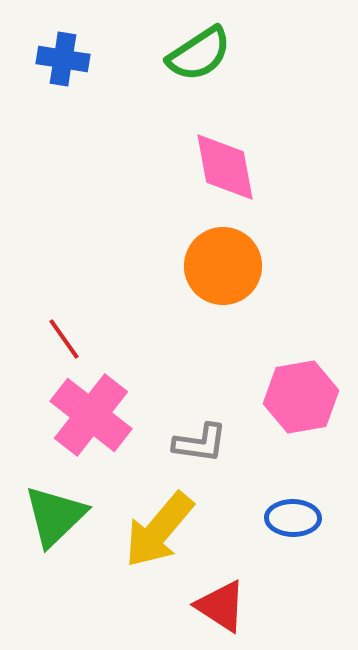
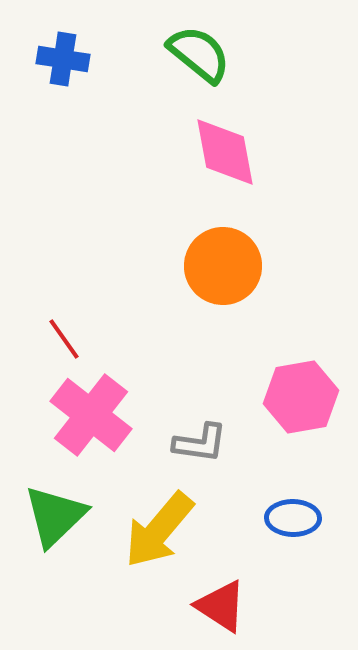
green semicircle: rotated 108 degrees counterclockwise
pink diamond: moved 15 px up
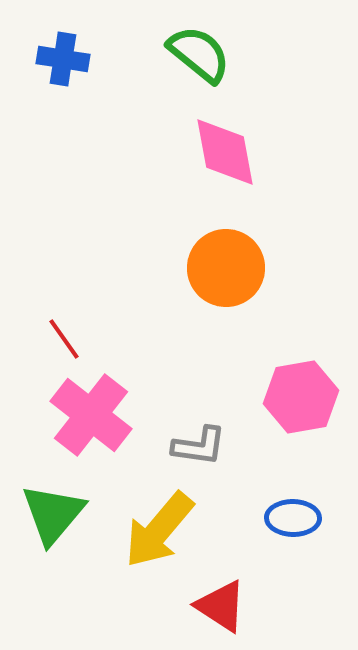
orange circle: moved 3 px right, 2 px down
gray L-shape: moved 1 px left, 3 px down
green triangle: moved 2 px left, 2 px up; rotated 6 degrees counterclockwise
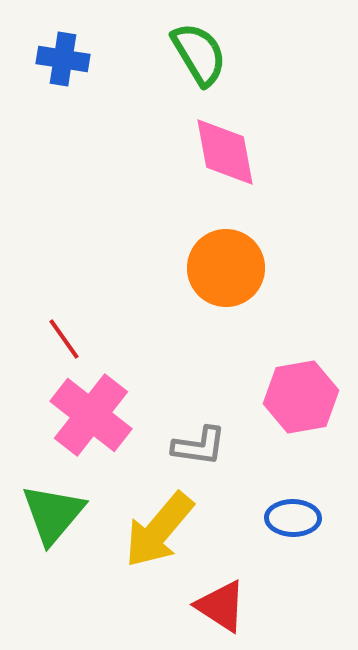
green semicircle: rotated 20 degrees clockwise
